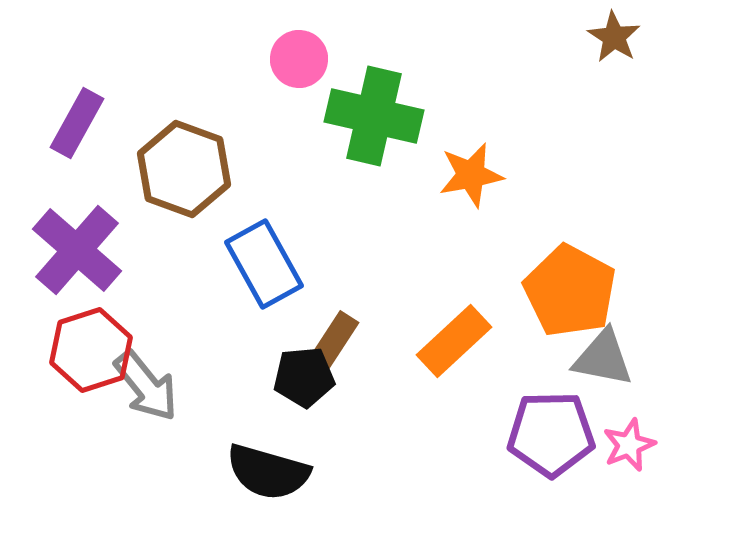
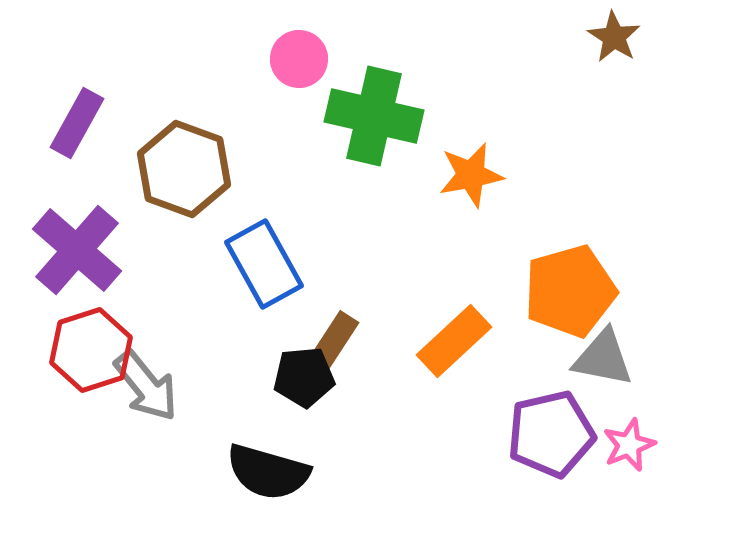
orange pentagon: rotated 28 degrees clockwise
purple pentagon: rotated 12 degrees counterclockwise
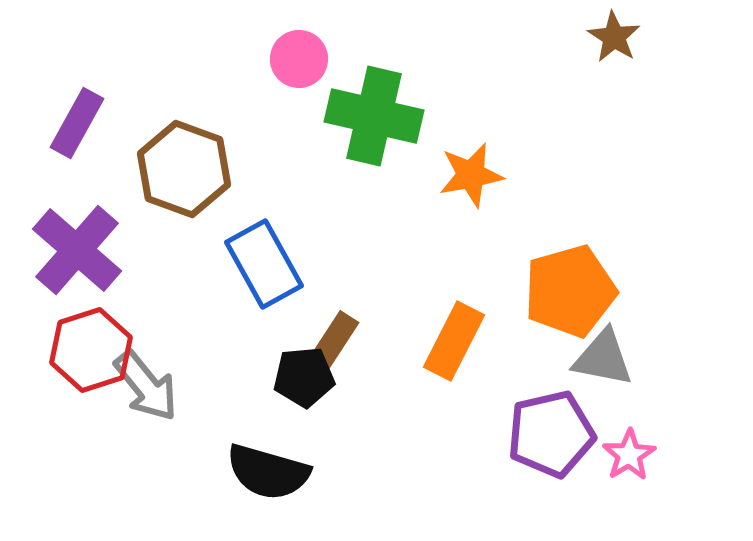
orange rectangle: rotated 20 degrees counterclockwise
pink star: moved 10 px down; rotated 10 degrees counterclockwise
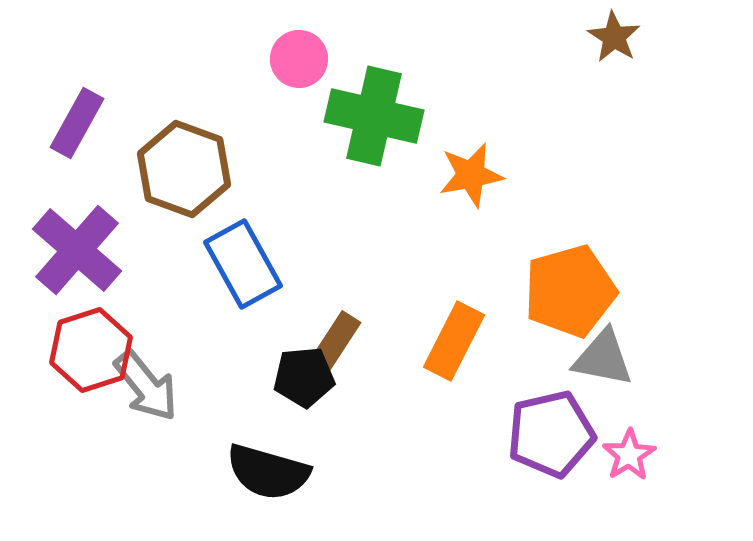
blue rectangle: moved 21 px left
brown rectangle: moved 2 px right
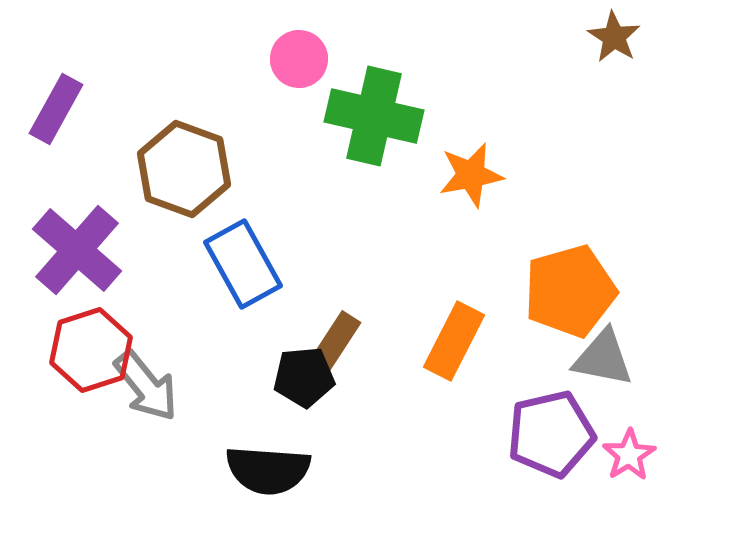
purple rectangle: moved 21 px left, 14 px up
black semicircle: moved 2 px up; rotated 12 degrees counterclockwise
